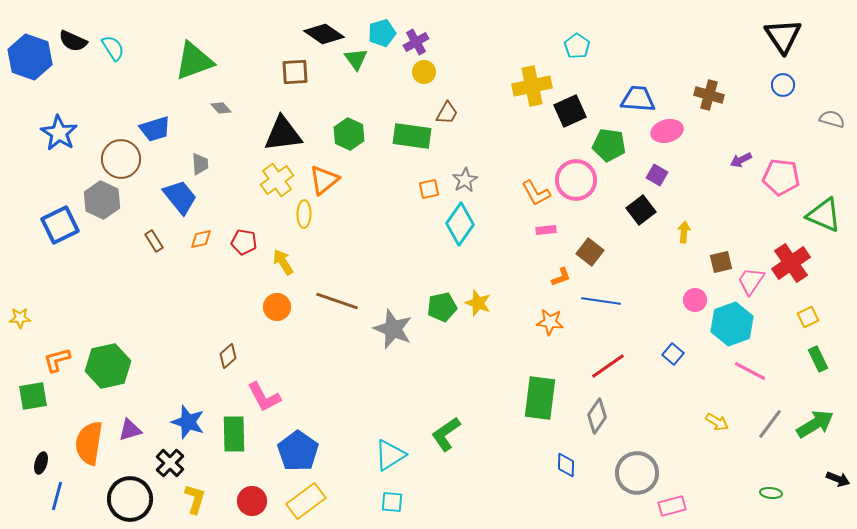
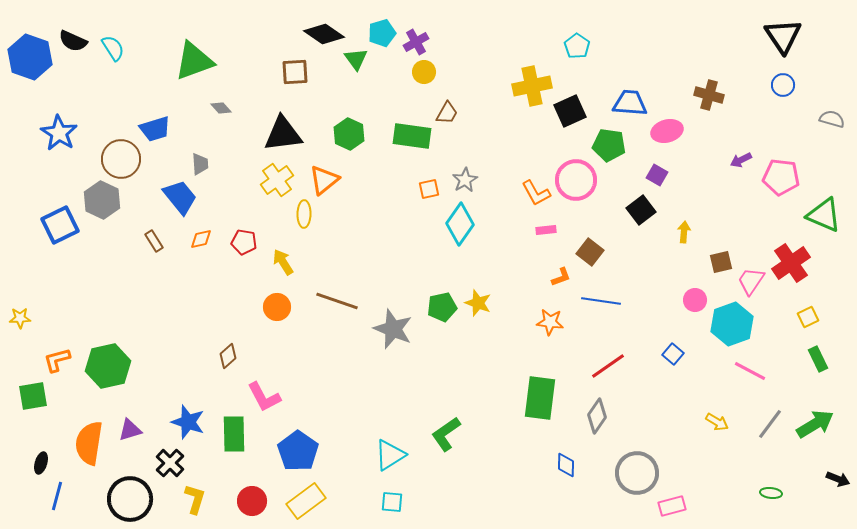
blue trapezoid at (638, 99): moved 8 px left, 4 px down
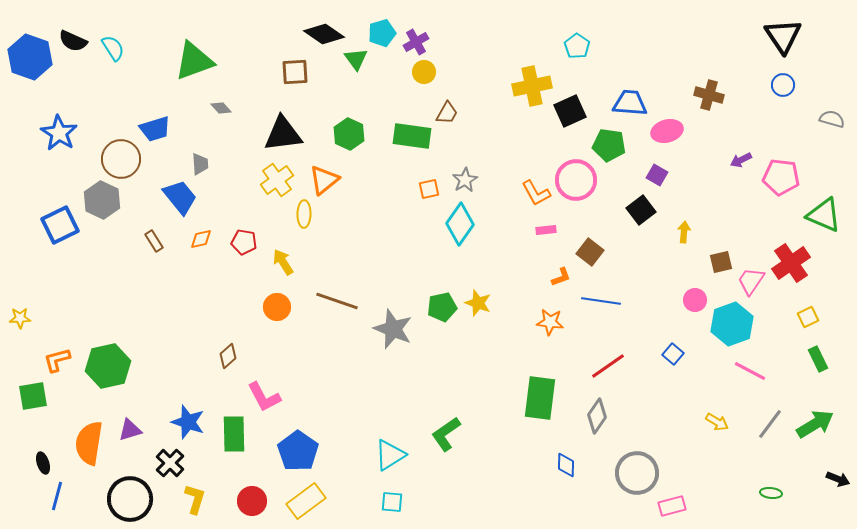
black ellipse at (41, 463): moved 2 px right; rotated 35 degrees counterclockwise
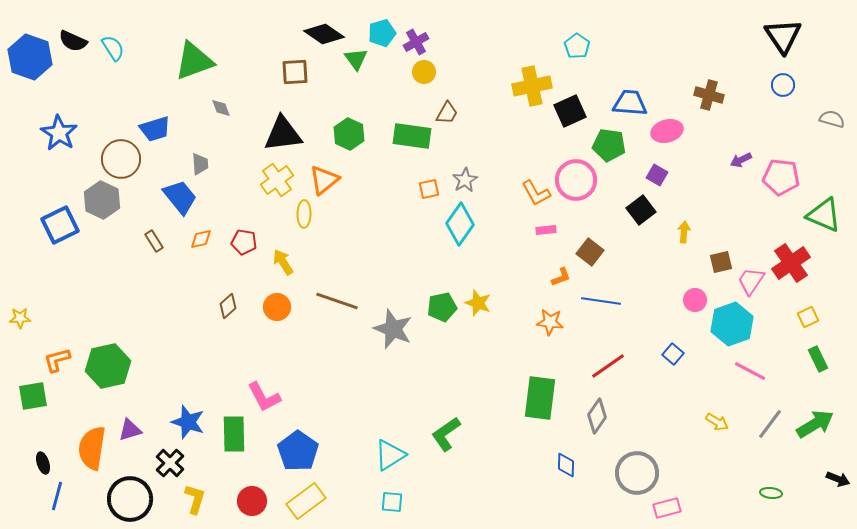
gray diamond at (221, 108): rotated 20 degrees clockwise
brown diamond at (228, 356): moved 50 px up
orange semicircle at (89, 443): moved 3 px right, 5 px down
pink rectangle at (672, 506): moved 5 px left, 2 px down
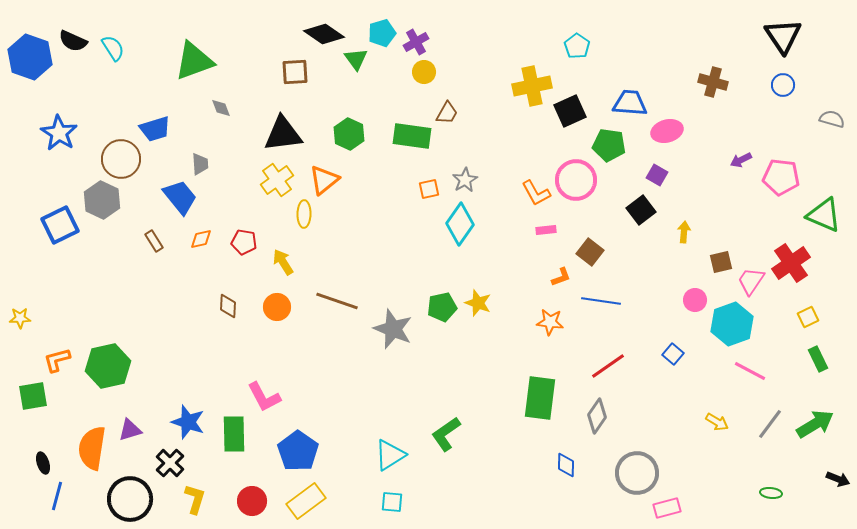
brown cross at (709, 95): moved 4 px right, 13 px up
brown diamond at (228, 306): rotated 45 degrees counterclockwise
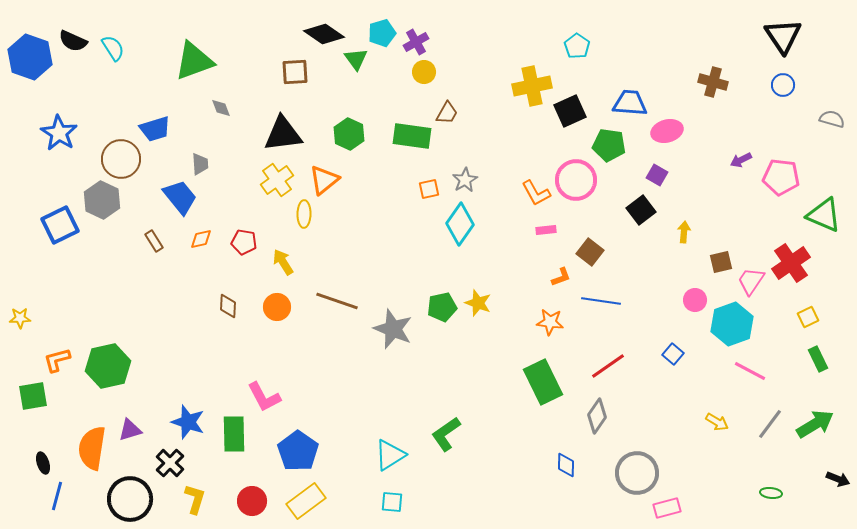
green rectangle at (540, 398): moved 3 px right, 16 px up; rotated 33 degrees counterclockwise
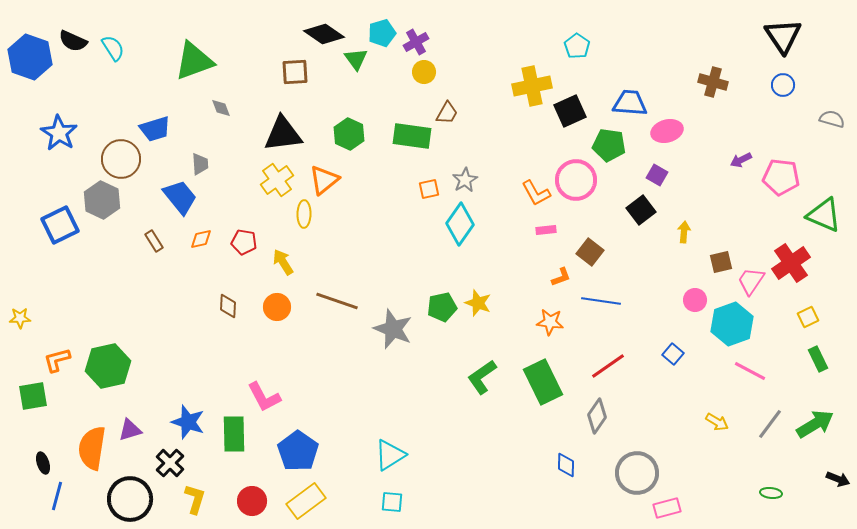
green L-shape at (446, 434): moved 36 px right, 57 px up
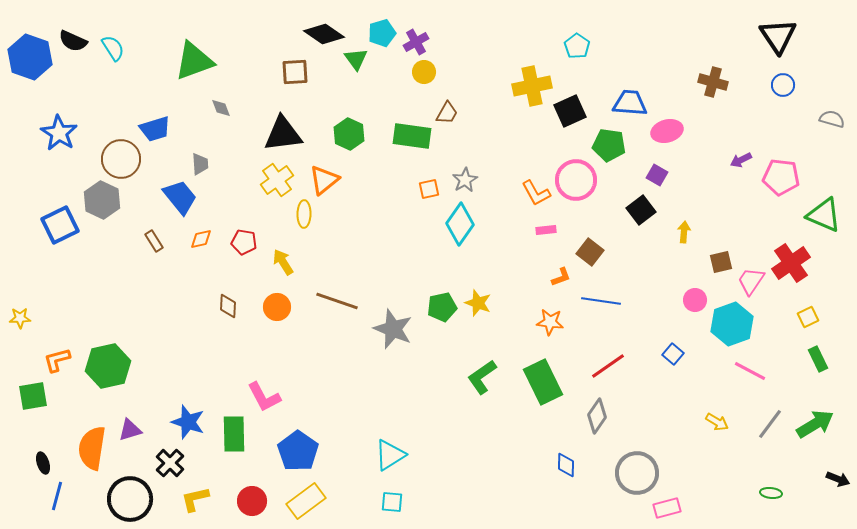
black triangle at (783, 36): moved 5 px left
yellow L-shape at (195, 499): rotated 120 degrees counterclockwise
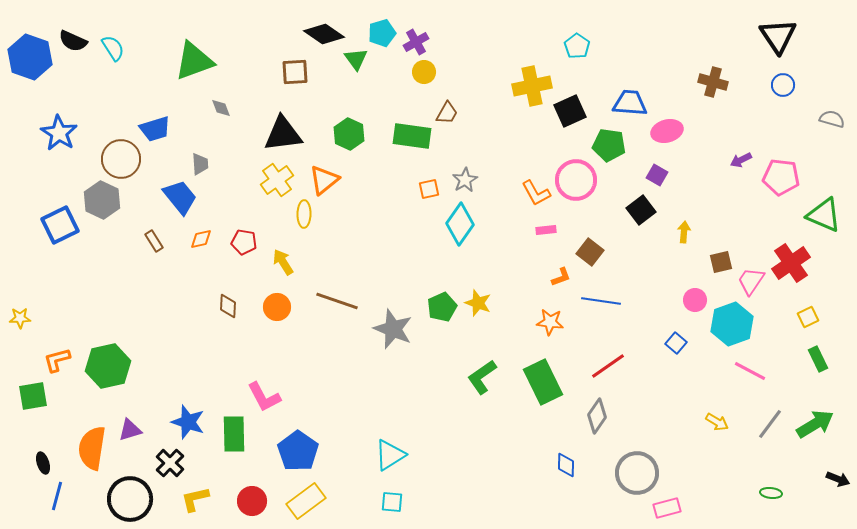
green pentagon at (442, 307): rotated 12 degrees counterclockwise
blue square at (673, 354): moved 3 px right, 11 px up
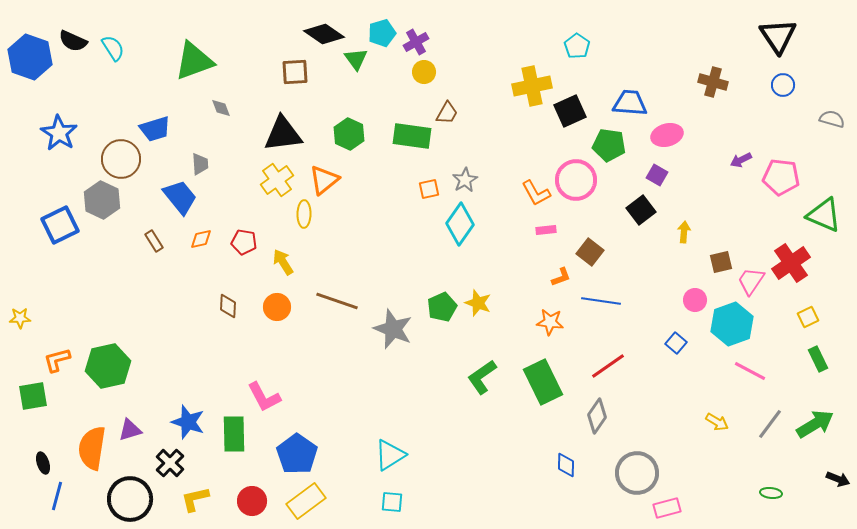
pink ellipse at (667, 131): moved 4 px down
blue pentagon at (298, 451): moved 1 px left, 3 px down
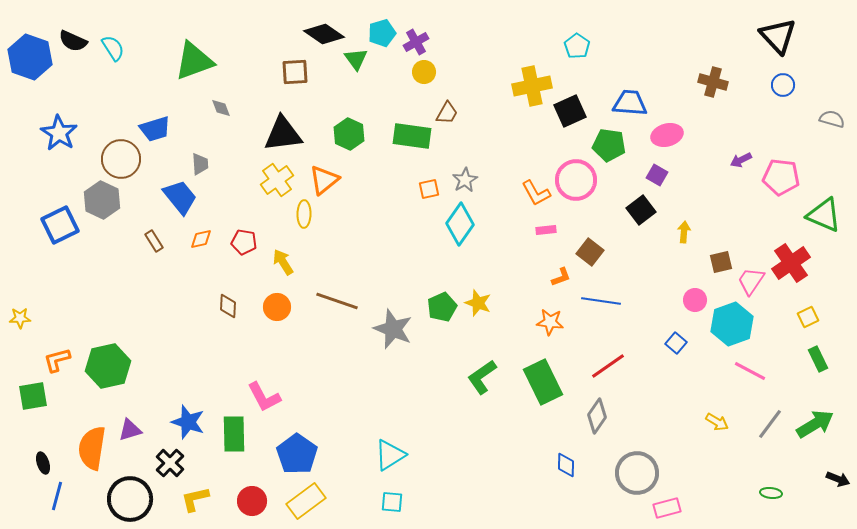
black triangle at (778, 36): rotated 9 degrees counterclockwise
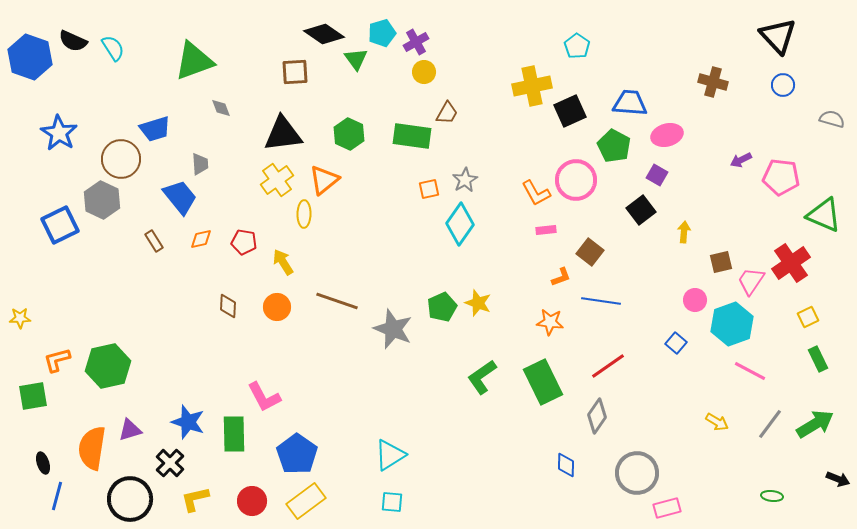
green pentagon at (609, 145): moved 5 px right, 1 px down; rotated 20 degrees clockwise
green ellipse at (771, 493): moved 1 px right, 3 px down
